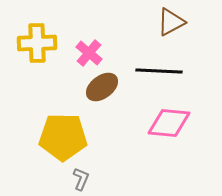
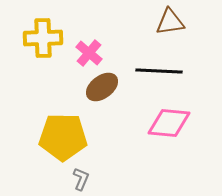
brown triangle: moved 1 px left; rotated 20 degrees clockwise
yellow cross: moved 6 px right, 5 px up
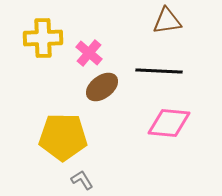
brown triangle: moved 3 px left, 1 px up
gray L-shape: moved 1 px right, 1 px down; rotated 55 degrees counterclockwise
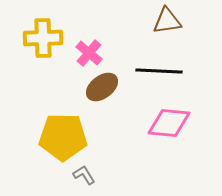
gray L-shape: moved 2 px right, 5 px up
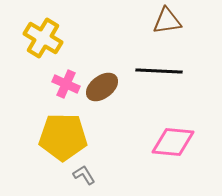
yellow cross: rotated 33 degrees clockwise
pink cross: moved 23 px left, 31 px down; rotated 16 degrees counterclockwise
pink diamond: moved 4 px right, 19 px down
